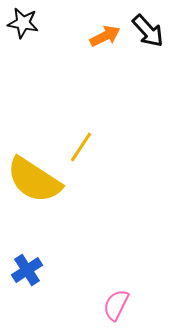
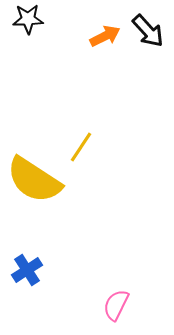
black star: moved 5 px right, 4 px up; rotated 12 degrees counterclockwise
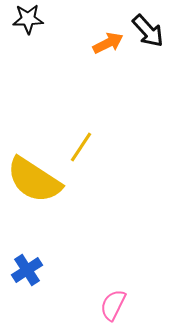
orange arrow: moved 3 px right, 7 px down
pink semicircle: moved 3 px left
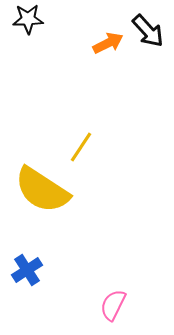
yellow semicircle: moved 8 px right, 10 px down
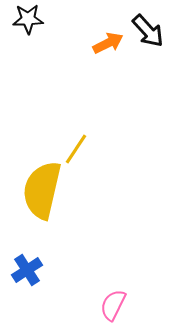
yellow line: moved 5 px left, 2 px down
yellow semicircle: rotated 70 degrees clockwise
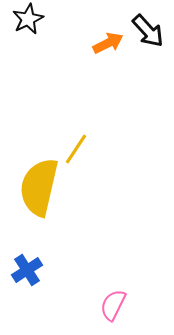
black star: rotated 24 degrees counterclockwise
yellow semicircle: moved 3 px left, 3 px up
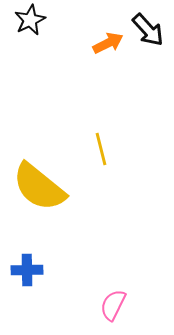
black star: moved 2 px right, 1 px down
black arrow: moved 1 px up
yellow line: moved 25 px right; rotated 48 degrees counterclockwise
yellow semicircle: rotated 64 degrees counterclockwise
blue cross: rotated 32 degrees clockwise
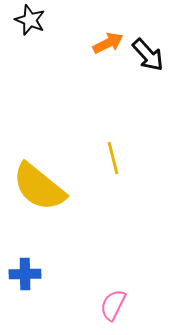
black star: rotated 24 degrees counterclockwise
black arrow: moved 25 px down
yellow line: moved 12 px right, 9 px down
blue cross: moved 2 px left, 4 px down
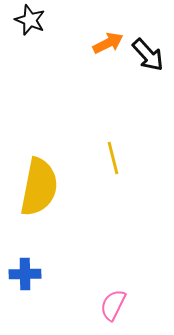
yellow semicircle: rotated 118 degrees counterclockwise
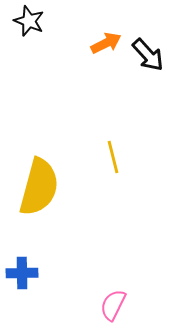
black star: moved 1 px left, 1 px down
orange arrow: moved 2 px left
yellow line: moved 1 px up
yellow semicircle: rotated 4 degrees clockwise
blue cross: moved 3 px left, 1 px up
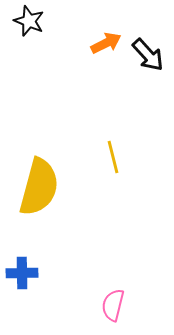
pink semicircle: rotated 12 degrees counterclockwise
